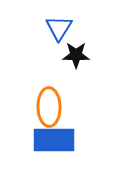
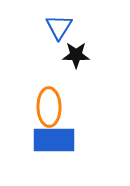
blue triangle: moved 1 px up
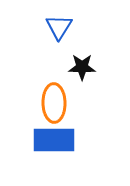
black star: moved 6 px right, 12 px down
orange ellipse: moved 5 px right, 4 px up
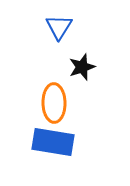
black star: rotated 20 degrees counterclockwise
blue rectangle: moved 1 px left, 2 px down; rotated 9 degrees clockwise
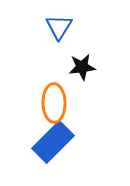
black star: rotated 12 degrees clockwise
blue rectangle: rotated 54 degrees counterclockwise
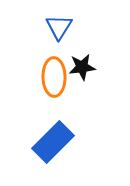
orange ellipse: moved 26 px up
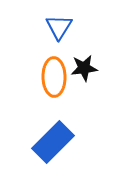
black star: moved 2 px right, 1 px down
